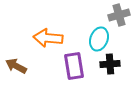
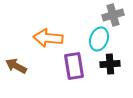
gray cross: moved 6 px left
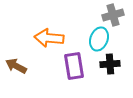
orange arrow: moved 1 px right
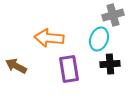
purple rectangle: moved 5 px left, 3 px down
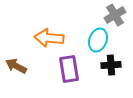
gray cross: moved 2 px right; rotated 15 degrees counterclockwise
cyan ellipse: moved 1 px left, 1 px down
black cross: moved 1 px right, 1 px down
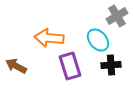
gray cross: moved 2 px right, 1 px down
cyan ellipse: rotated 60 degrees counterclockwise
purple rectangle: moved 1 px right, 3 px up; rotated 8 degrees counterclockwise
